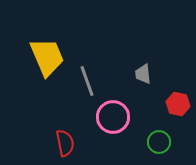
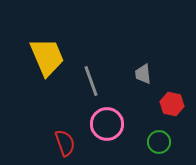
gray line: moved 4 px right
red hexagon: moved 6 px left
pink circle: moved 6 px left, 7 px down
red semicircle: rotated 8 degrees counterclockwise
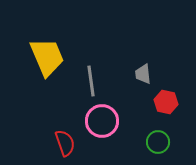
gray line: rotated 12 degrees clockwise
red hexagon: moved 6 px left, 2 px up
pink circle: moved 5 px left, 3 px up
green circle: moved 1 px left
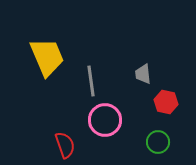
pink circle: moved 3 px right, 1 px up
red semicircle: moved 2 px down
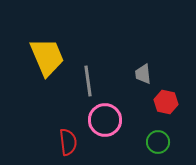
gray line: moved 3 px left
red semicircle: moved 3 px right, 3 px up; rotated 12 degrees clockwise
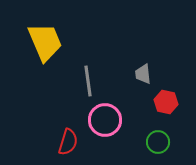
yellow trapezoid: moved 2 px left, 15 px up
red semicircle: rotated 24 degrees clockwise
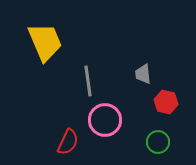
red semicircle: rotated 8 degrees clockwise
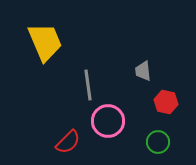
gray trapezoid: moved 3 px up
gray line: moved 4 px down
pink circle: moved 3 px right, 1 px down
red semicircle: rotated 20 degrees clockwise
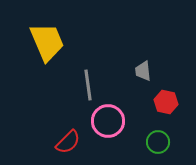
yellow trapezoid: moved 2 px right
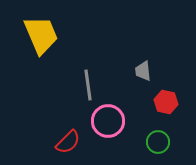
yellow trapezoid: moved 6 px left, 7 px up
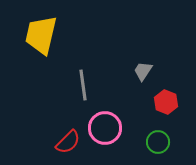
yellow trapezoid: rotated 144 degrees counterclockwise
gray trapezoid: rotated 40 degrees clockwise
gray line: moved 5 px left
red hexagon: rotated 10 degrees clockwise
pink circle: moved 3 px left, 7 px down
